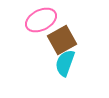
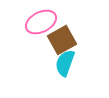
pink ellipse: moved 2 px down
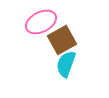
cyan semicircle: moved 1 px right, 1 px down
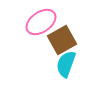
pink ellipse: rotated 8 degrees counterclockwise
